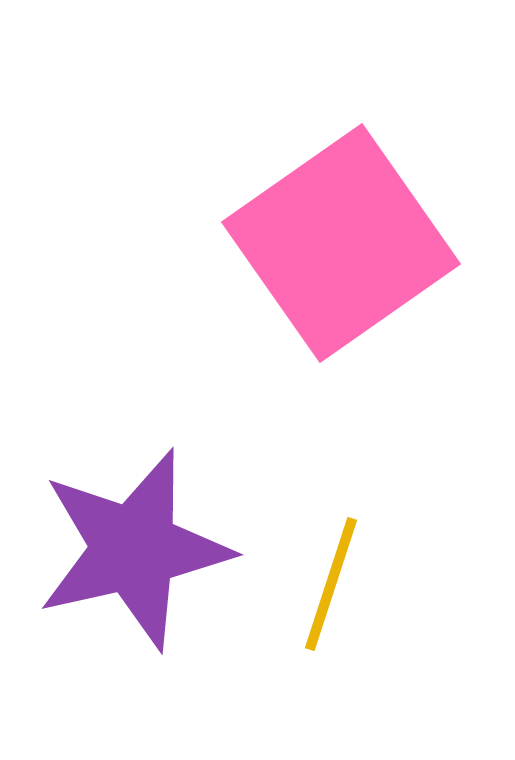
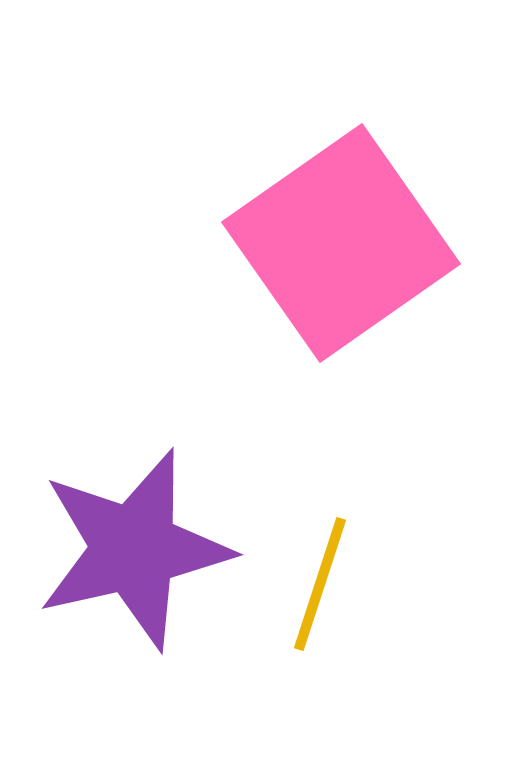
yellow line: moved 11 px left
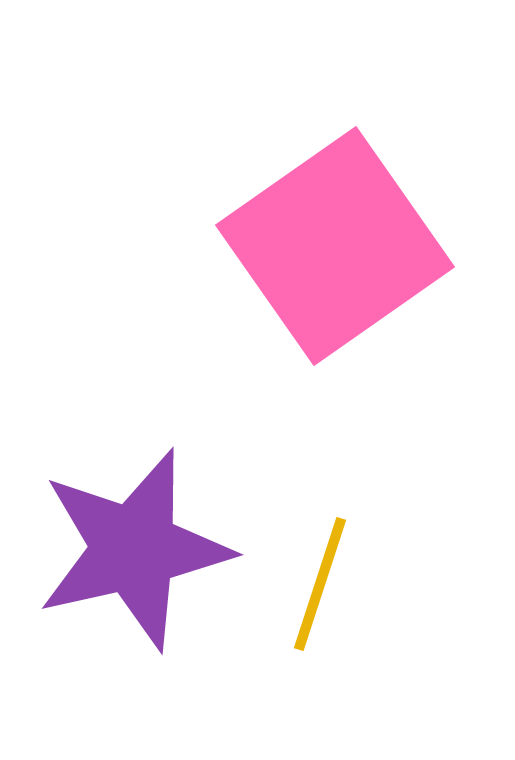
pink square: moved 6 px left, 3 px down
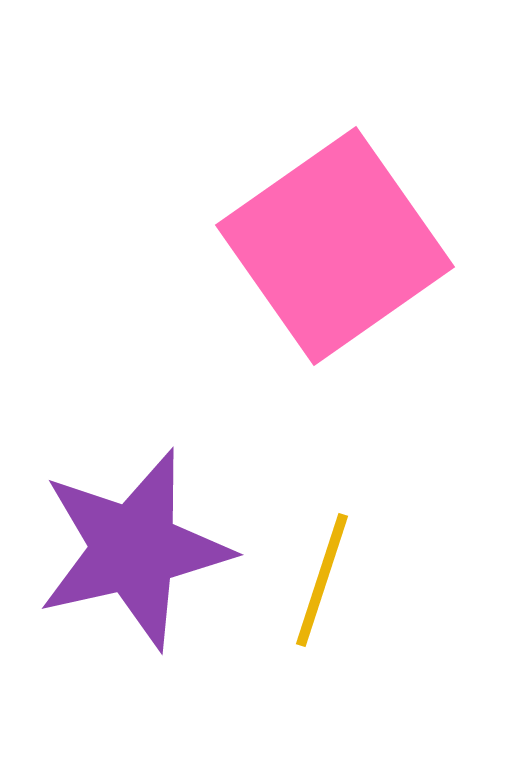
yellow line: moved 2 px right, 4 px up
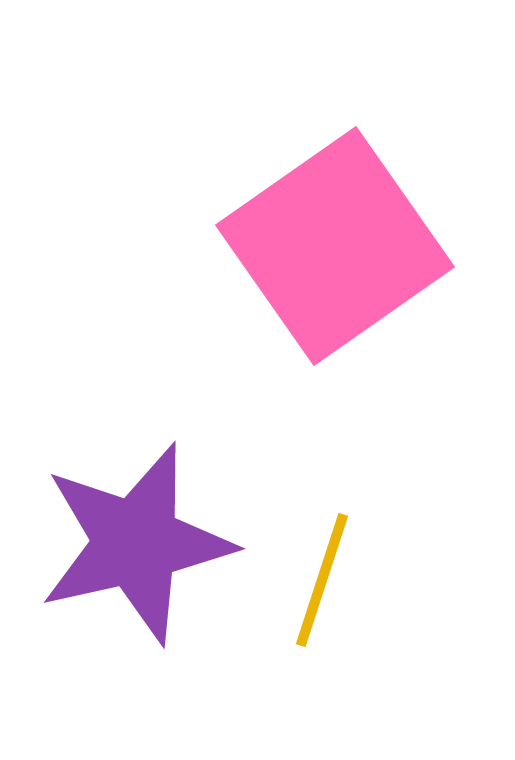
purple star: moved 2 px right, 6 px up
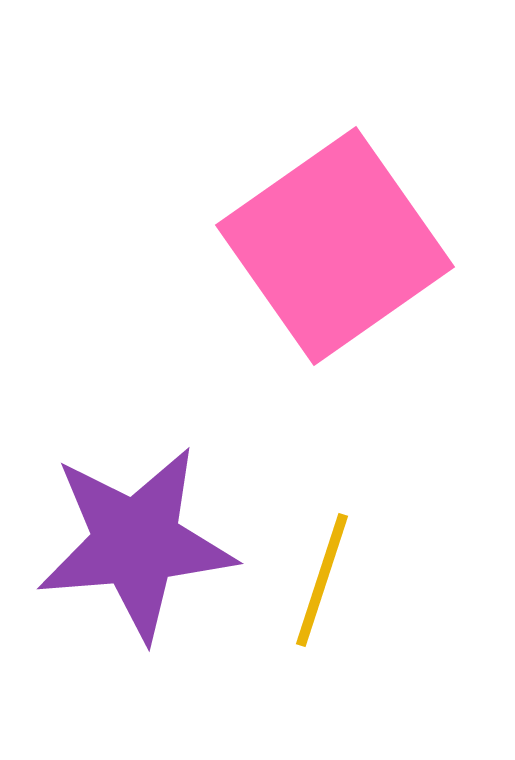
purple star: rotated 8 degrees clockwise
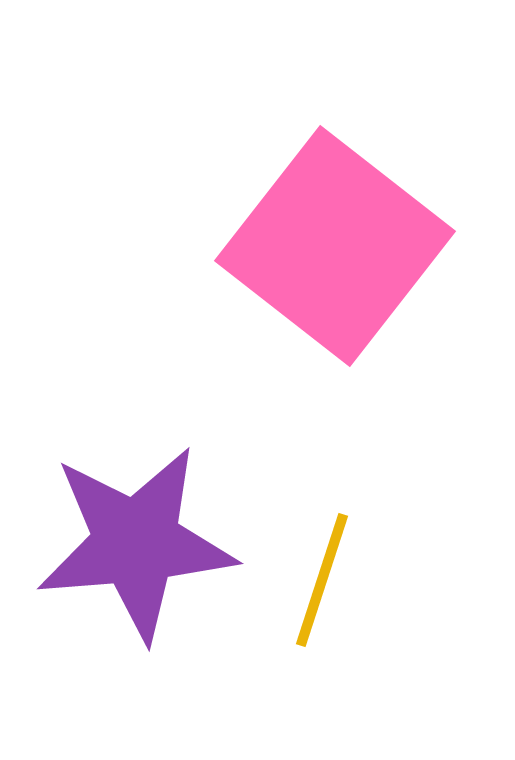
pink square: rotated 17 degrees counterclockwise
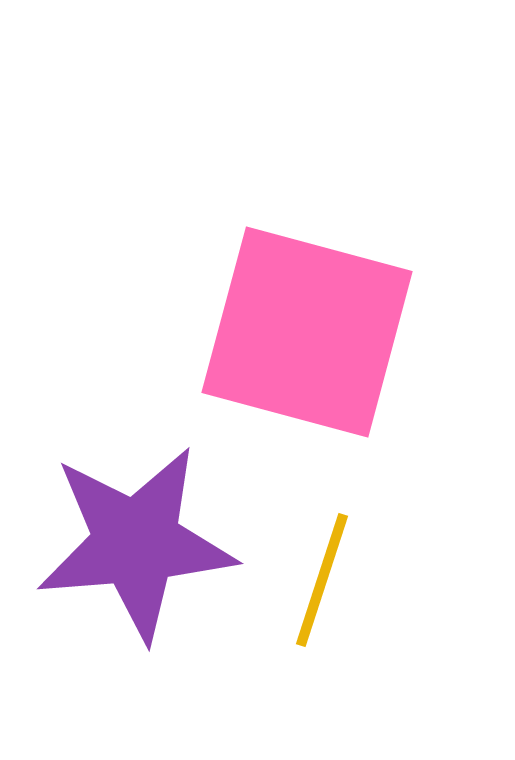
pink square: moved 28 px left, 86 px down; rotated 23 degrees counterclockwise
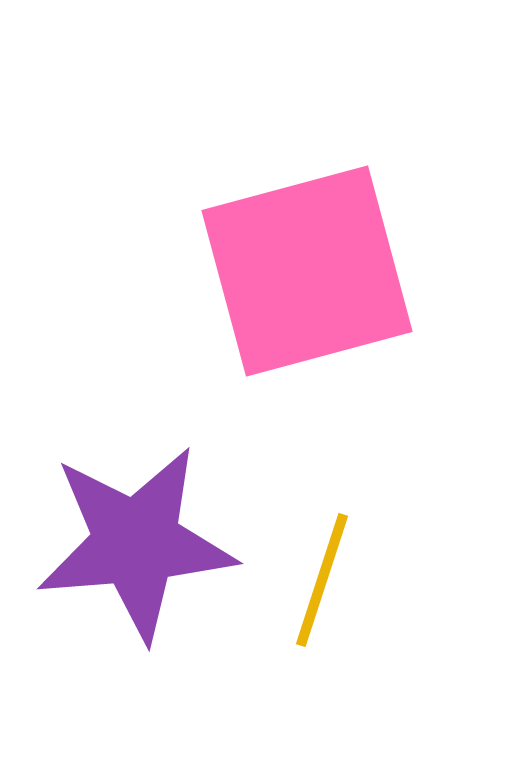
pink square: moved 61 px up; rotated 30 degrees counterclockwise
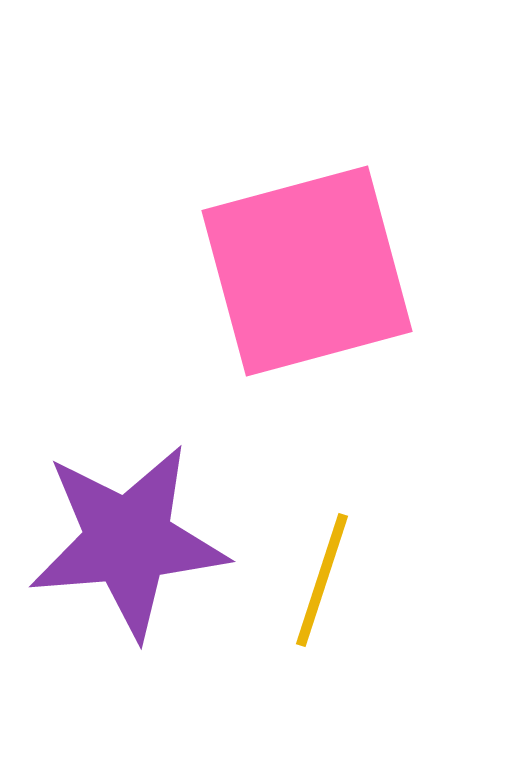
purple star: moved 8 px left, 2 px up
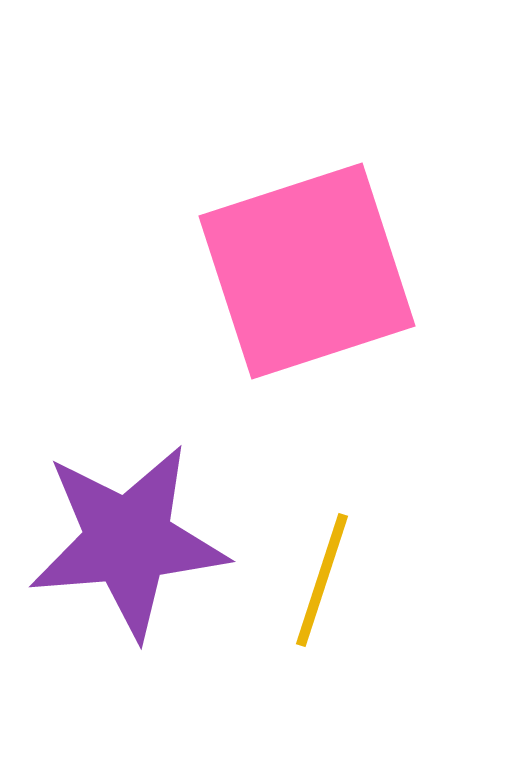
pink square: rotated 3 degrees counterclockwise
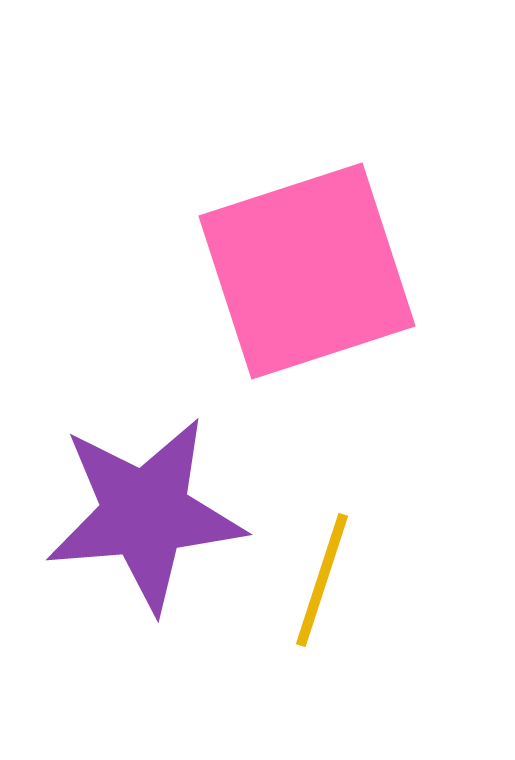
purple star: moved 17 px right, 27 px up
